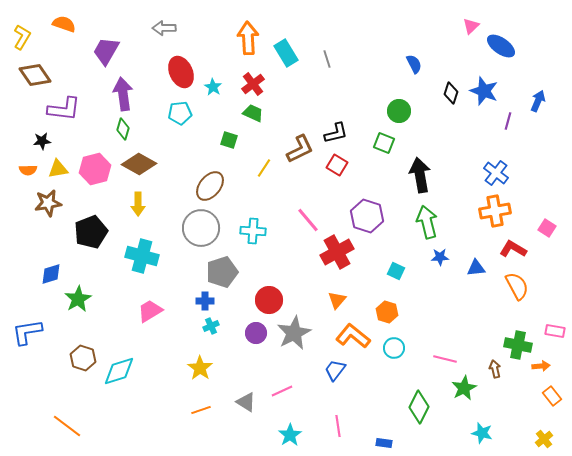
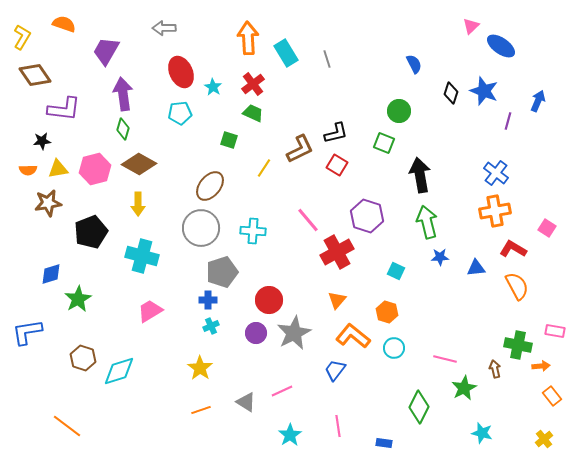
blue cross at (205, 301): moved 3 px right, 1 px up
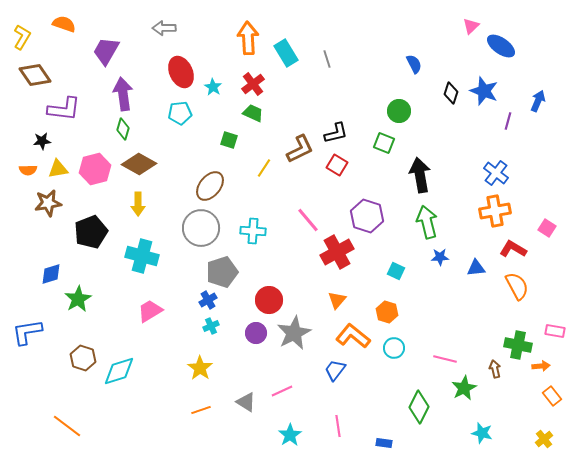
blue cross at (208, 300): rotated 30 degrees counterclockwise
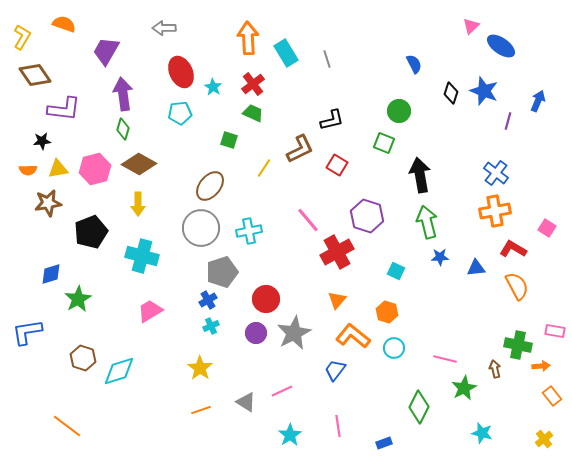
black L-shape at (336, 133): moved 4 px left, 13 px up
cyan cross at (253, 231): moved 4 px left; rotated 15 degrees counterclockwise
red circle at (269, 300): moved 3 px left, 1 px up
blue rectangle at (384, 443): rotated 28 degrees counterclockwise
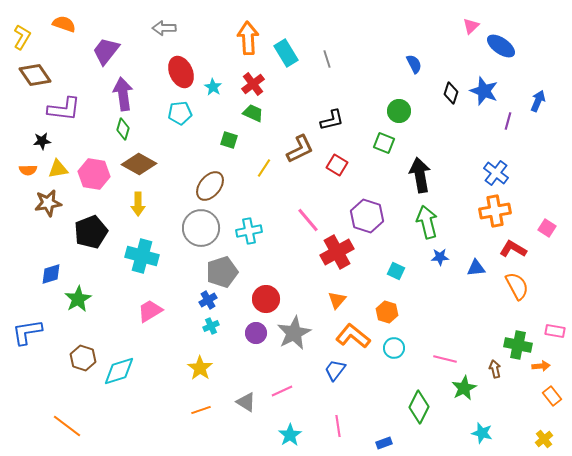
purple trapezoid at (106, 51): rotated 8 degrees clockwise
pink hexagon at (95, 169): moved 1 px left, 5 px down; rotated 24 degrees clockwise
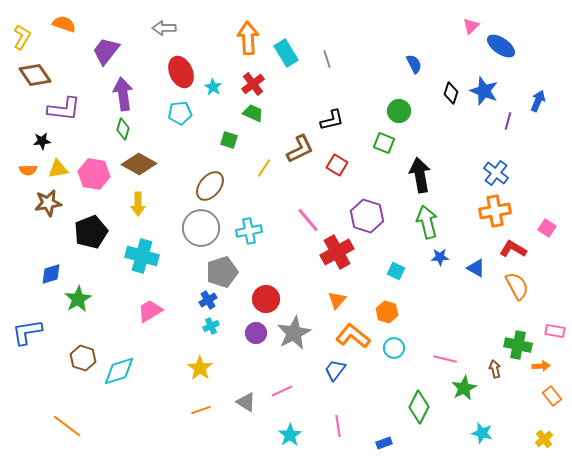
blue triangle at (476, 268): rotated 36 degrees clockwise
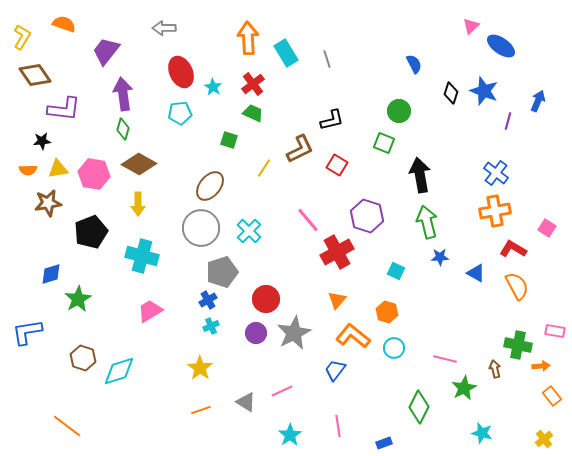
cyan cross at (249, 231): rotated 35 degrees counterclockwise
blue triangle at (476, 268): moved 5 px down
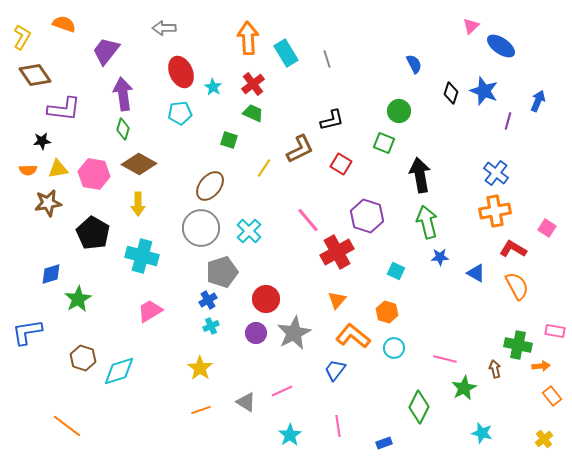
red square at (337, 165): moved 4 px right, 1 px up
black pentagon at (91, 232): moved 2 px right, 1 px down; rotated 20 degrees counterclockwise
